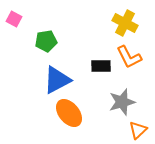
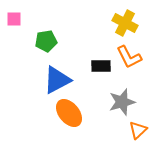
pink square: rotated 28 degrees counterclockwise
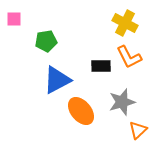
orange ellipse: moved 12 px right, 2 px up
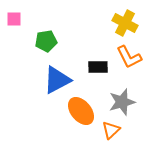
black rectangle: moved 3 px left, 1 px down
orange triangle: moved 27 px left
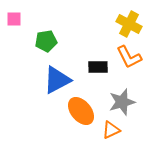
yellow cross: moved 4 px right, 1 px down
orange triangle: rotated 18 degrees clockwise
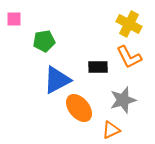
green pentagon: moved 2 px left
gray star: moved 1 px right, 2 px up
orange ellipse: moved 2 px left, 3 px up
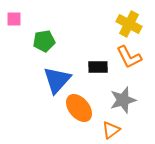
blue triangle: rotated 20 degrees counterclockwise
orange triangle: rotated 12 degrees counterclockwise
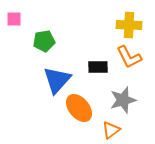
yellow cross: moved 1 px down; rotated 25 degrees counterclockwise
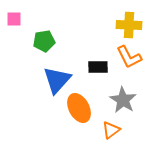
gray star: rotated 24 degrees counterclockwise
orange ellipse: rotated 12 degrees clockwise
